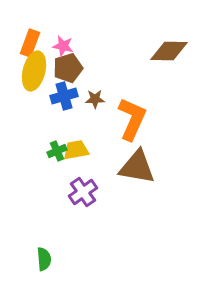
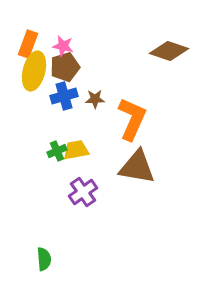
orange rectangle: moved 2 px left, 1 px down
brown diamond: rotated 18 degrees clockwise
brown pentagon: moved 3 px left, 1 px up
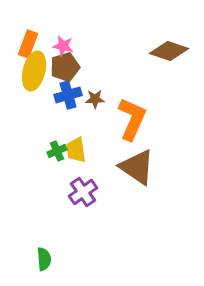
blue cross: moved 4 px right, 1 px up
yellow trapezoid: rotated 88 degrees counterclockwise
brown triangle: rotated 24 degrees clockwise
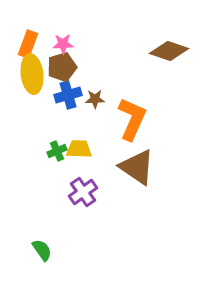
pink star: moved 2 px up; rotated 15 degrees counterclockwise
brown pentagon: moved 3 px left
yellow ellipse: moved 2 px left, 3 px down; rotated 21 degrees counterclockwise
yellow trapezoid: moved 3 px right, 1 px up; rotated 100 degrees clockwise
green semicircle: moved 2 px left, 9 px up; rotated 30 degrees counterclockwise
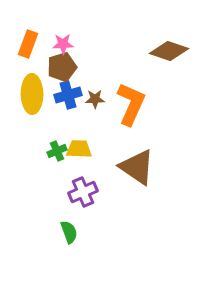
yellow ellipse: moved 20 px down; rotated 6 degrees clockwise
orange L-shape: moved 1 px left, 15 px up
purple cross: rotated 12 degrees clockwise
green semicircle: moved 27 px right, 18 px up; rotated 15 degrees clockwise
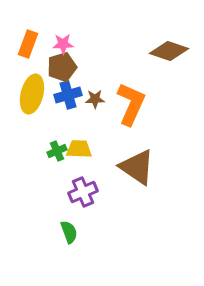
yellow ellipse: rotated 15 degrees clockwise
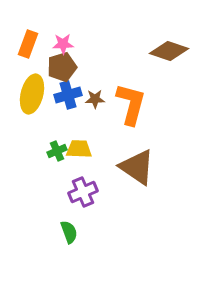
orange L-shape: rotated 9 degrees counterclockwise
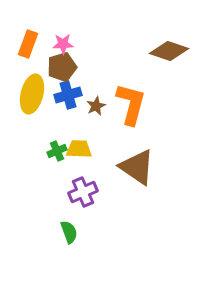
brown star: moved 1 px right, 7 px down; rotated 24 degrees counterclockwise
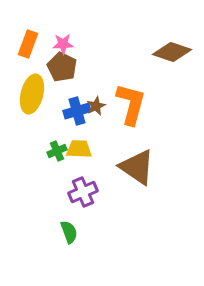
brown diamond: moved 3 px right, 1 px down
brown pentagon: rotated 28 degrees counterclockwise
blue cross: moved 9 px right, 16 px down
